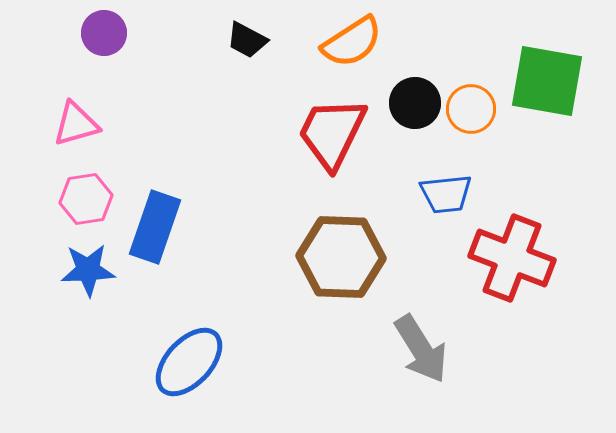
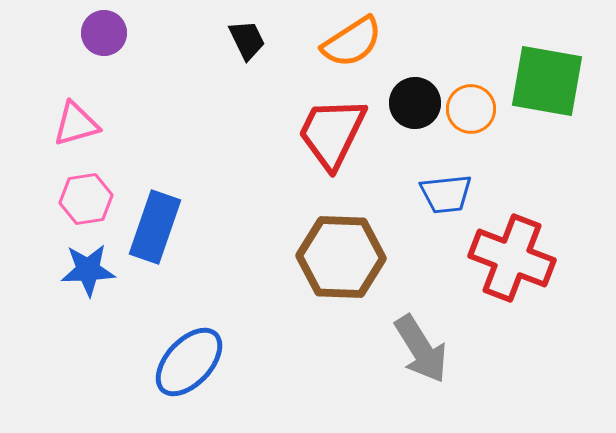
black trapezoid: rotated 144 degrees counterclockwise
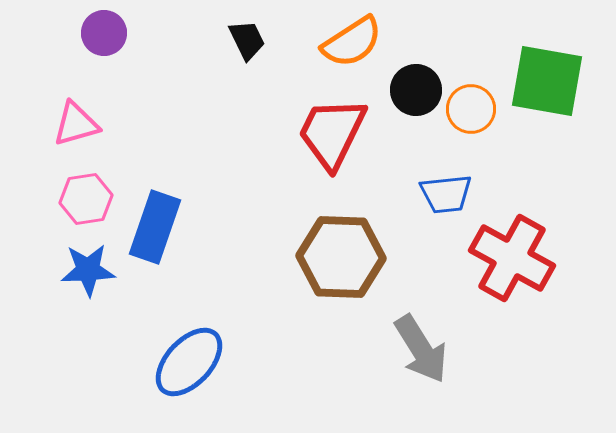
black circle: moved 1 px right, 13 px up
red cross: rotated 8 degrees clockwise
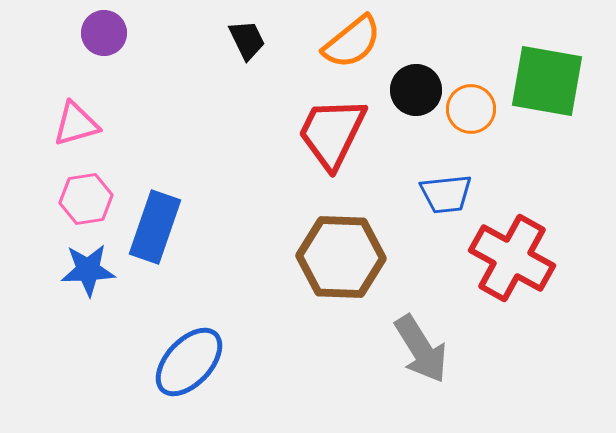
orange semicircle: rotated 6 degrees counterclockwise
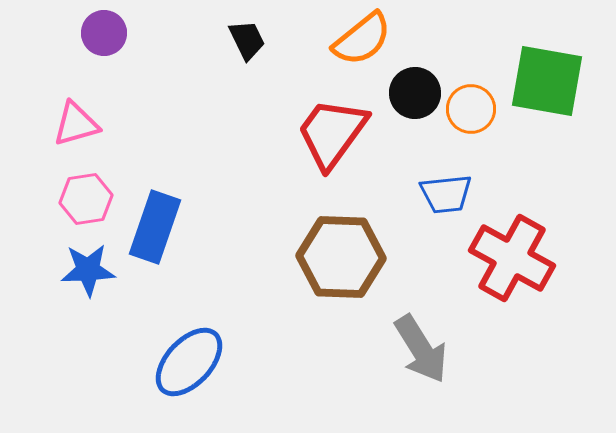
orange semicircle: moved 10 px right, 3 px up
black circle: moved 1 px left, 3 px down
red trapezoid: rotated 10 degrees clockwise
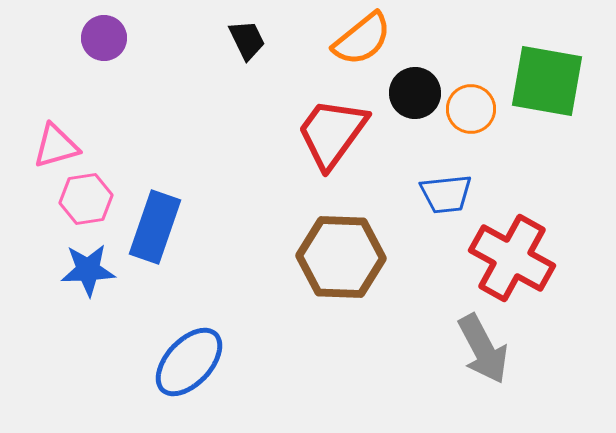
purple circle: moved 5 px down
pink triangle: moved 20 px left, 22 px down
gray arrow: moved 62 px right; rotated 4 degrees clockwise
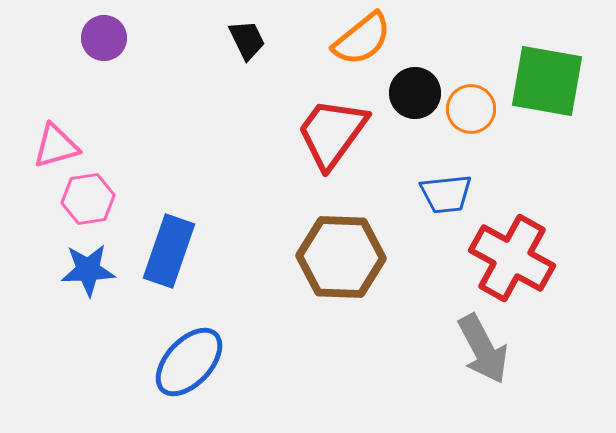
pink hexagon: moved 2 px right
blue rectangle: moved 14 px right, 24 px down
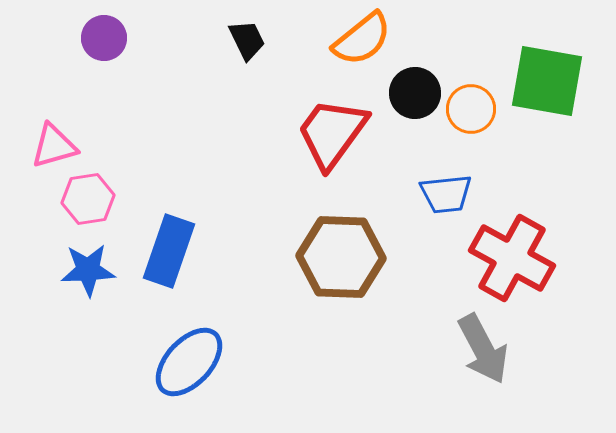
pink triangle: moved 2 px left
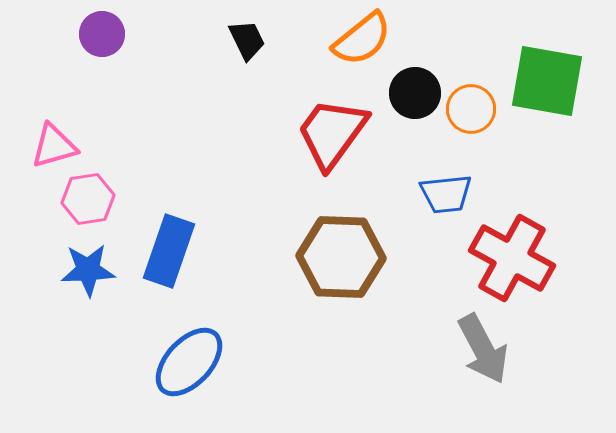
purple circle: moved 2 px left, 4 px up
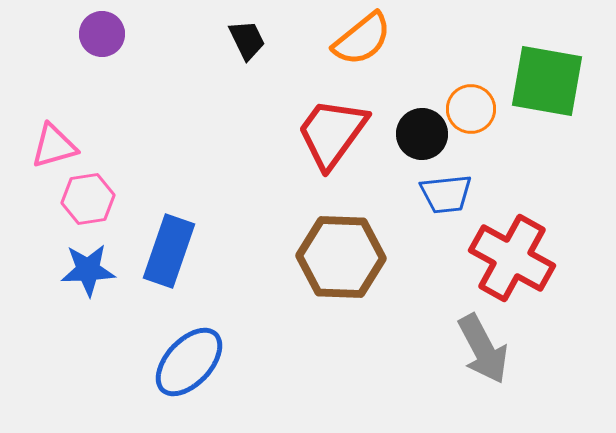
black circle: moved 7 px right, 41 px down
